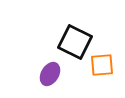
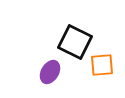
purple ellipse: moved 2 px up
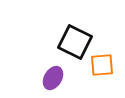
purple ellipse: moved 3 px right, 6 px down
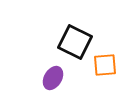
orange square: moved 3 px right
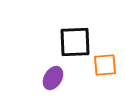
black square: rotated 28 degrees counterclockwise
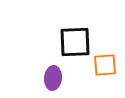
purple ellipse: rotated 25 degrees counterclockwise
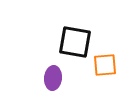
black square: rotated 12 degrees clockwise
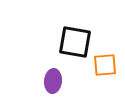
purple ellipse: moved 3 px down
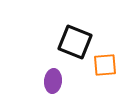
black square: rotated 12 degrees clockwise
